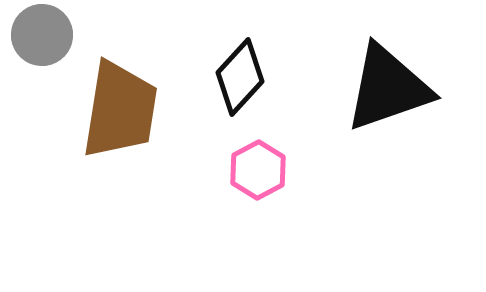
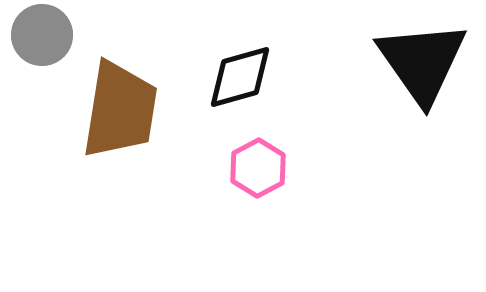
black diamond: rotated 32 degrees clockwise
black triangle: moved 34 px right, 26 px up; rotated 46 degrees counterclockwise
pink hexagon: moved 2 px up
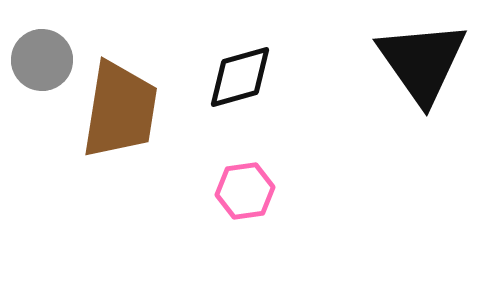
gray circle: moved 25 px down
pink hexagon: moved 13 px left, 23 px down; rotated 20 degrees clockwise
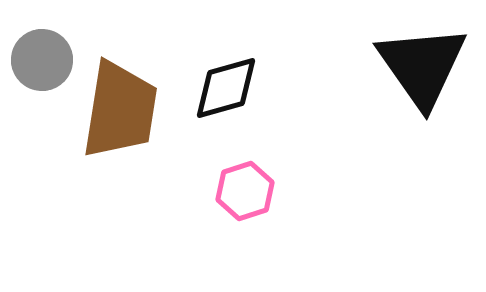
black triangle: moved 4 px down
black diamond: moved 14 px left, 11 px down
pink hexagon: rotated 10 degrees counterclockwise
